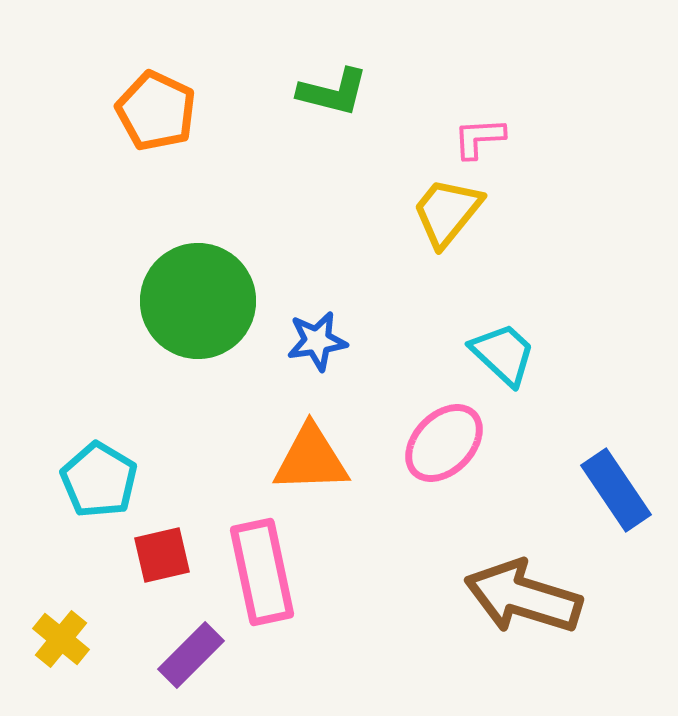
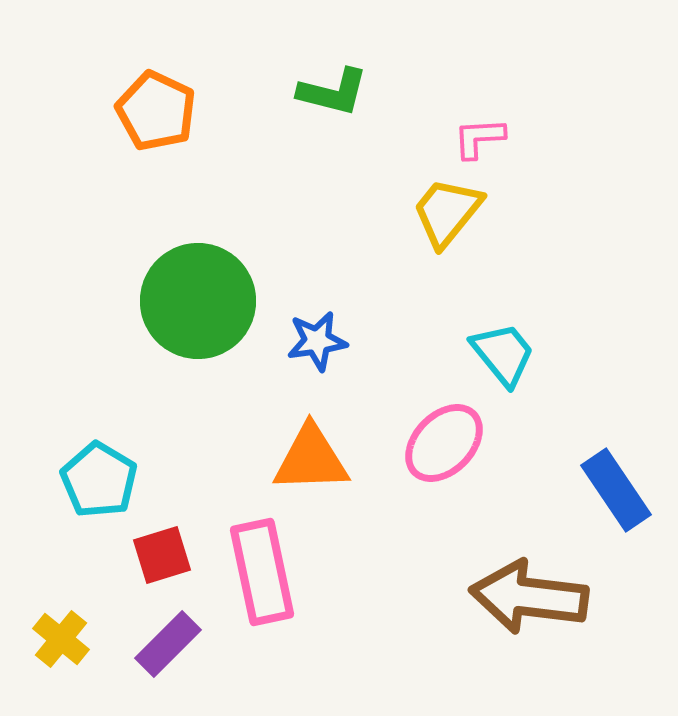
cyan trapezoid: rotated 8 degrees clockwise
red square: rotated 4 degrees counterclockwise
brown arrow: moved 6 px right; rotated 10 degrees counterclockwise
purple rectangle: moved 23 px left, 11 px up
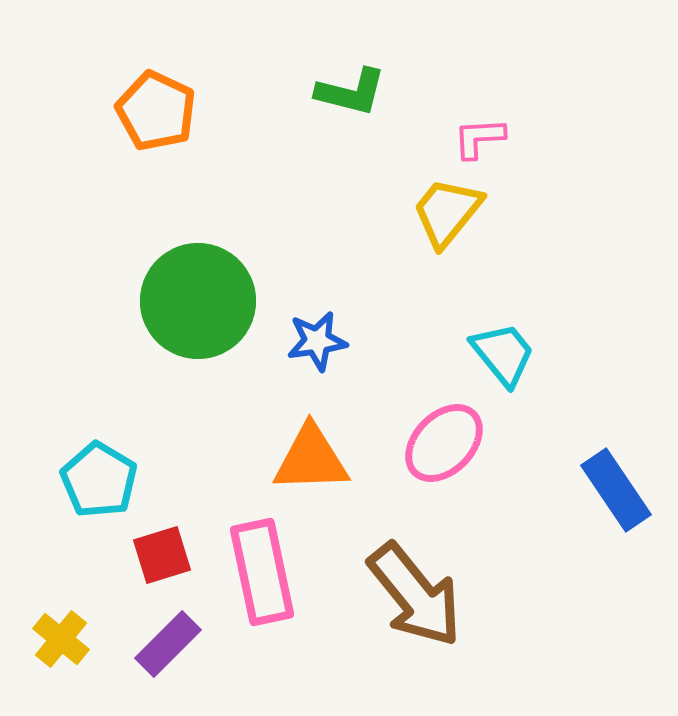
green L-shape: moved 18 px right
brown arrow: moved 114 px left, 2 px up; rotated 136 degrees counterclockwise
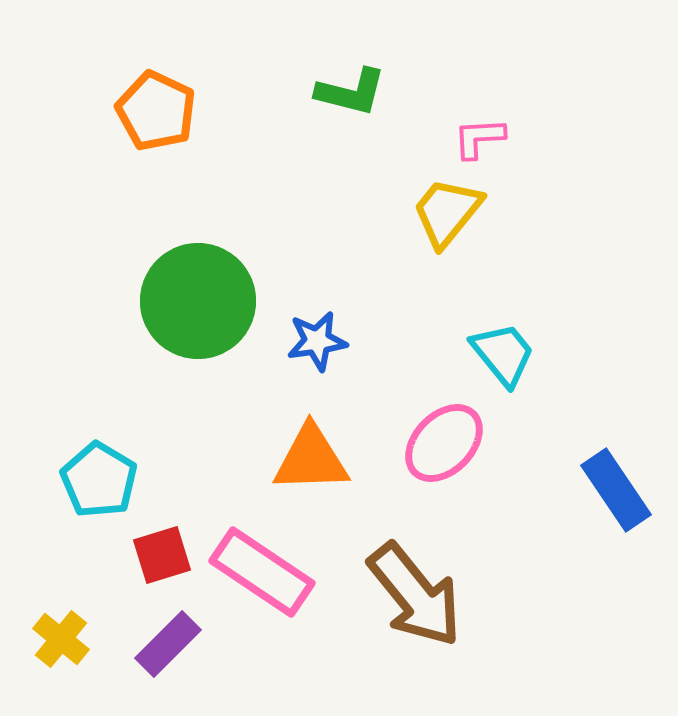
pink rectangle: rotated 44 degrees counterclockwise
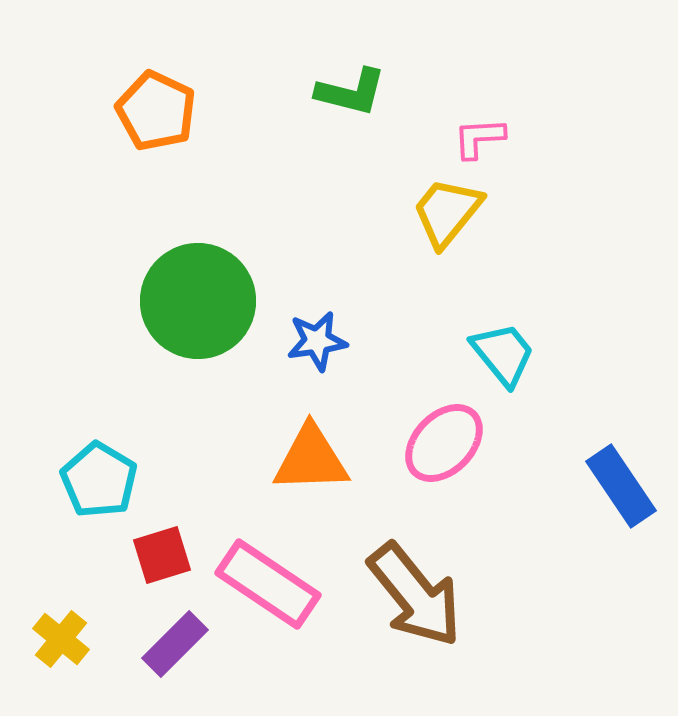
blue rectangle: moved 5 px right, 4 px up
pink rectangle: moved 6 px right, 12 px down
purple rectangle: moved 7 px right
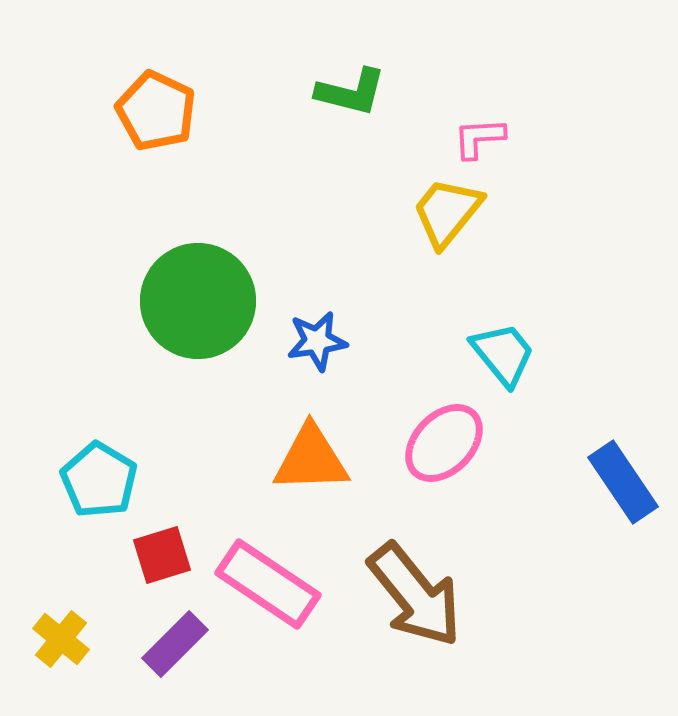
blue rectangle: moved 2 px right, 4 px up
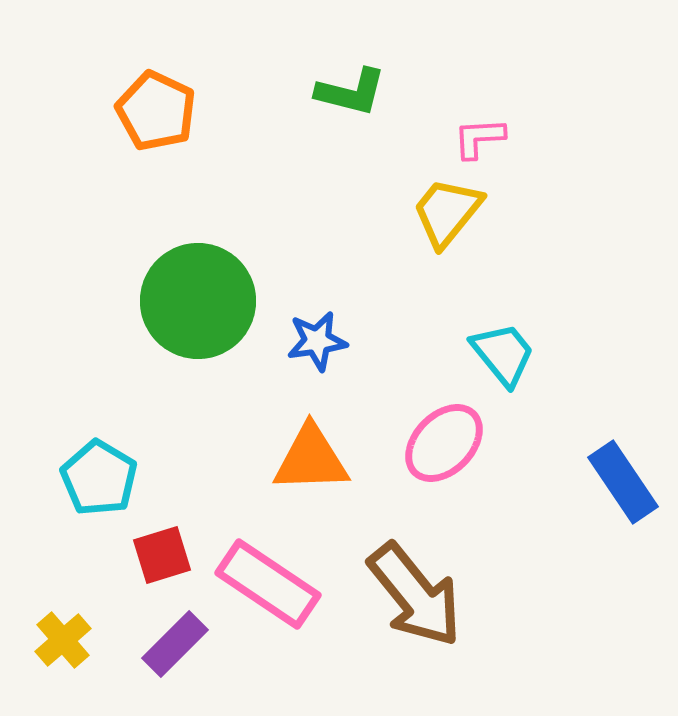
cyan pentagon: moved 2 px up
yellow cross: moved 2 px right, 1 px down; rotated 10 degrees clockwise
